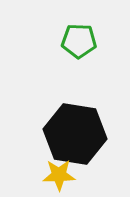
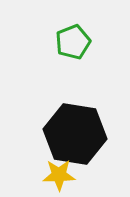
green pentagon: moved 6 px left, 1 px down; rotated 24 degrees counterclockwise
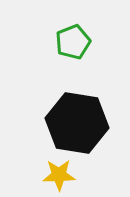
black hexagon: moved 2 px right, 11 px up
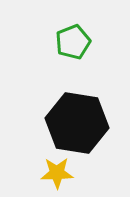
yellow star: moved 2 px left, 2 px up
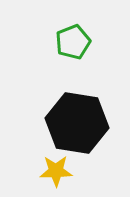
yellow star: moved 1 px left, 2 px up
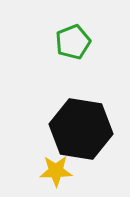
black hexagon: moved 4 px right, 6 px down
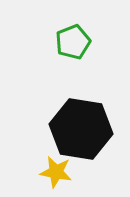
yellow star: moved 1 px down; rotated 12 degrees clockwise
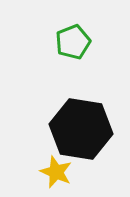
yellow star: rotated 12 degrees clockwise
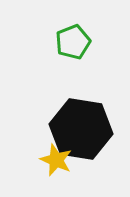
yellow star: moved 12 px up
